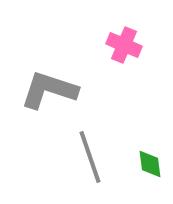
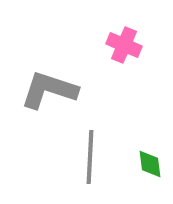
gray line: rotated 22 degrees clockwise
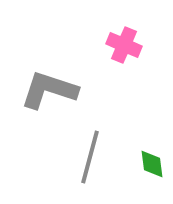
gray line: rotated 12 degrees clockwise
green diamond: moved 2 px right
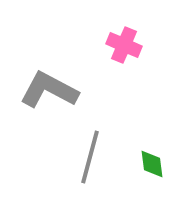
gray L-shape: rotated 10 degrees clockwise
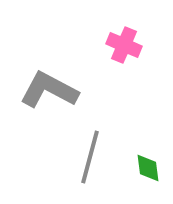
green diamond: moved 4 px left, 4 px down
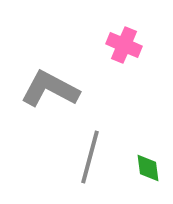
gray L-shape: moved 1 px right, 1 px up
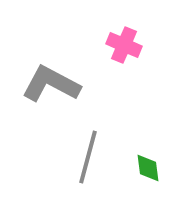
gray L-shape: moved 1 px right, 5 px up
gray line: moved 2 px left
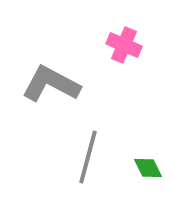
green diamond: rotated 20 degrees counterclockwise
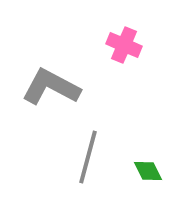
gray L-shape: moved 3 px down
green diamond: moved 3 px down
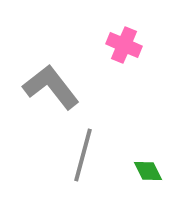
gray L-shape: rotated 24 degrees clockwise
gray line: moved 5 px left, 2 px up
